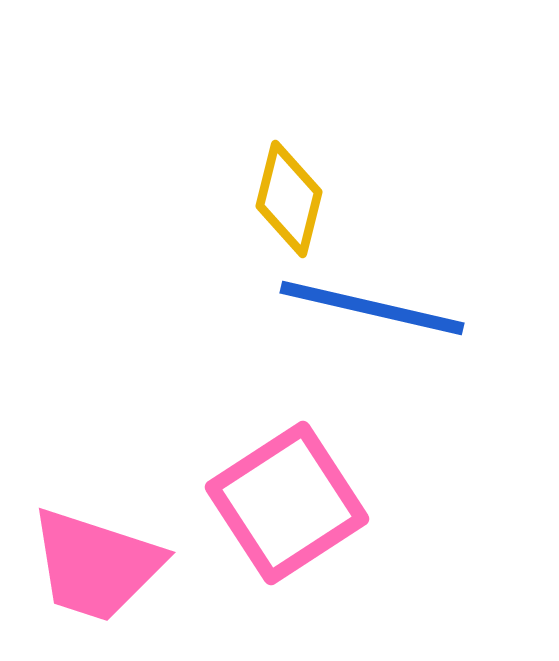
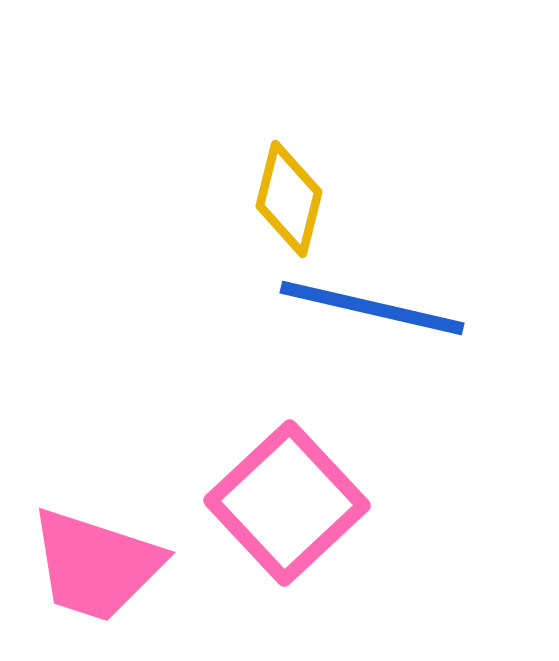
pink square: rotated 10 degrees counterclockwise
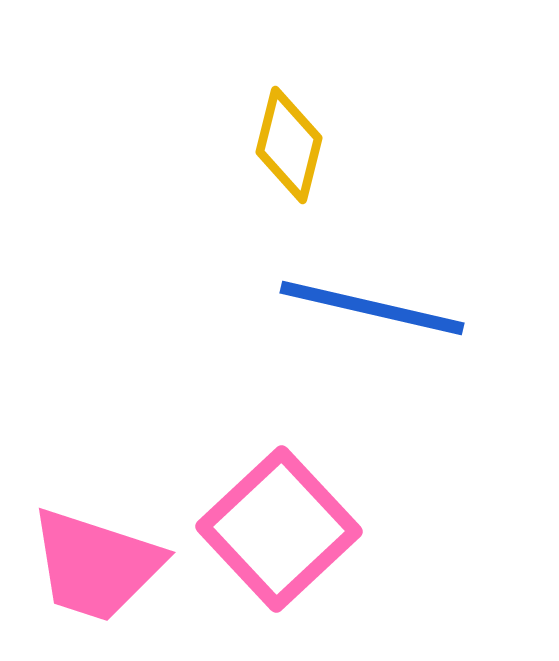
yellow diamond: moved 54 px up
pink square: moved 8 px left, 26 px down
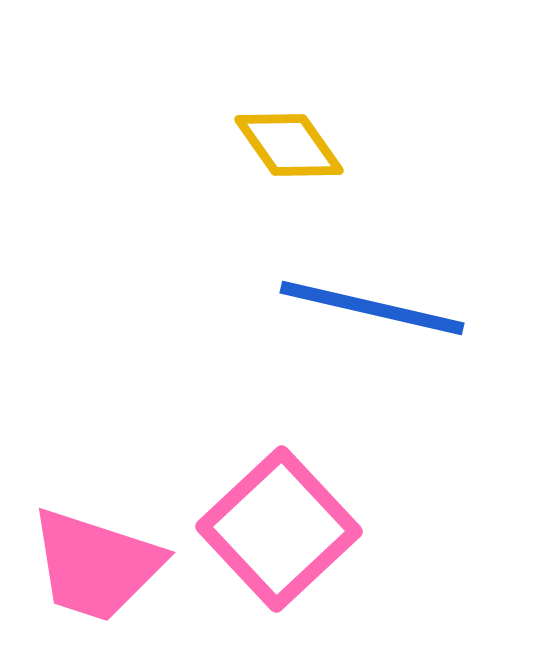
yellow diamond: rotated 49 degrees counterclockwise
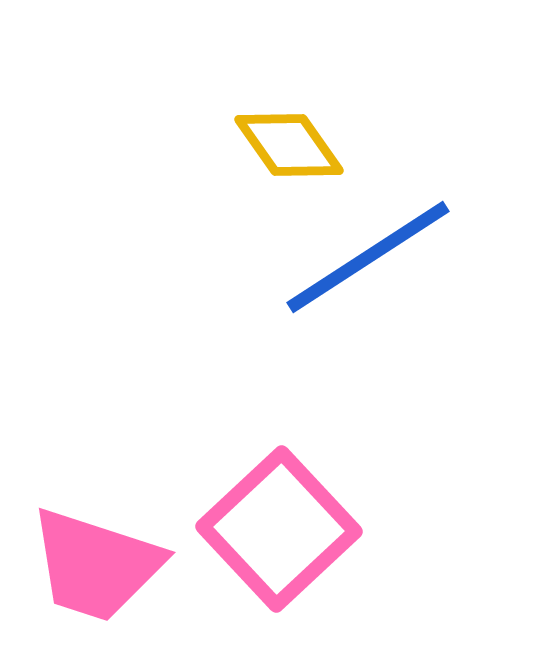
blue line: moved 4 px left, 51 px up; rotated 46 degrees counterclockwise
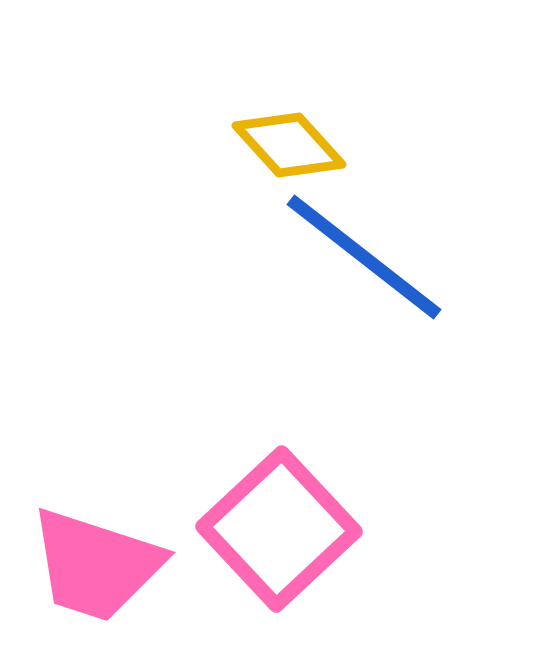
yellow diamond: rotated 7 degrees counterclockwise
blue line: moved 4 px left; rotated 71 degrees clockwise
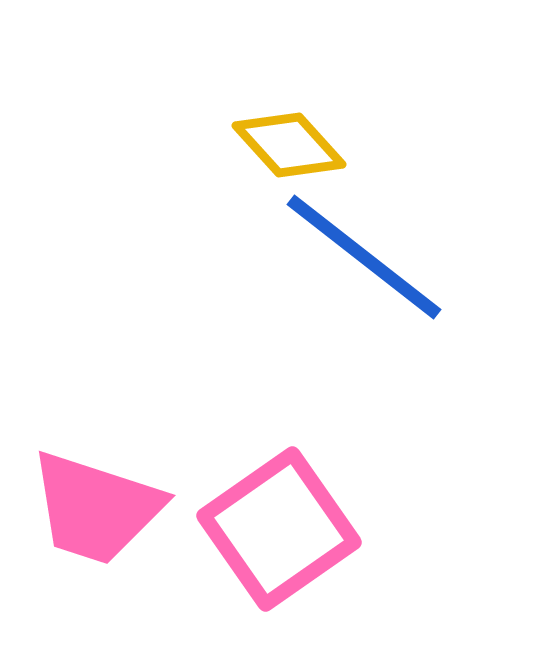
pink square: rotated 8 degrees clockwise
pink trapezoid: moved 57 px up
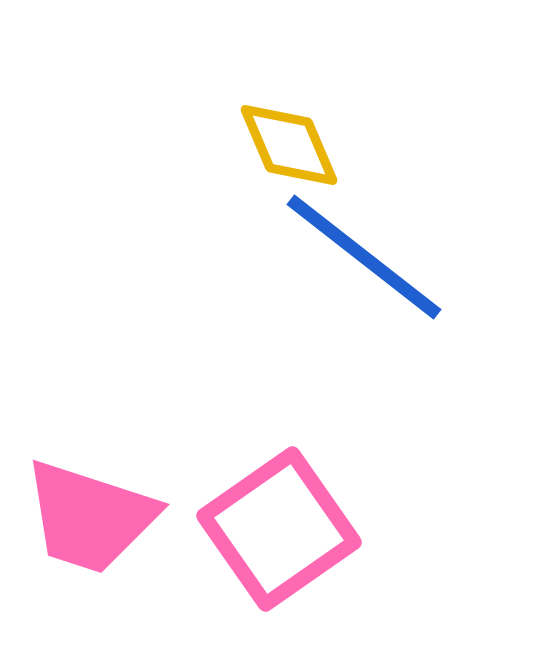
yellow diamond: rotated 19 degrees clockwise
pink trapezoid: moved 6 px left, 9 px down
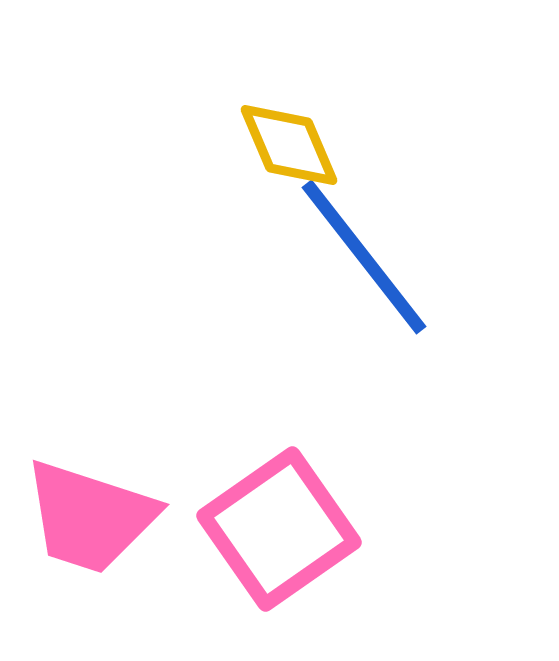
blue line: rotated 14 degrees clockwise
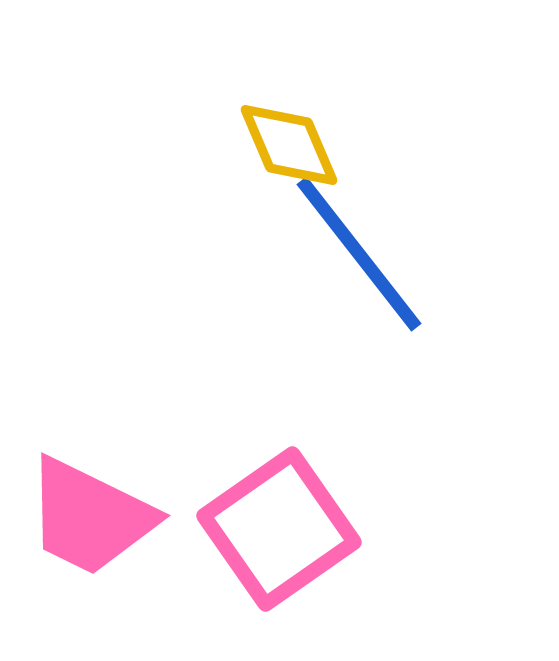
blue line: moved 5 px left, 3 px up
pink trapezoid: rotated 8 degrees clockwise
